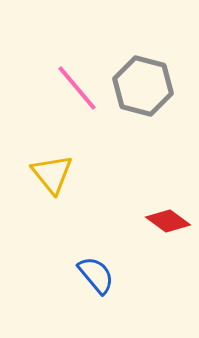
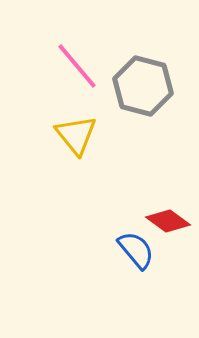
pink line: moved 22 px up
yellow triangle: moved 24 px right, 39 px up
blue semicircle: moved 40 px right, 25 px up
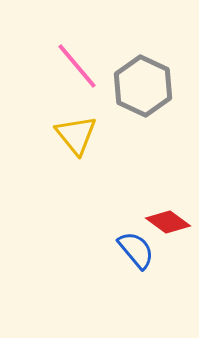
gray hexagon: rotated 10 degrees clockwise
red diamond: moved 1 px down
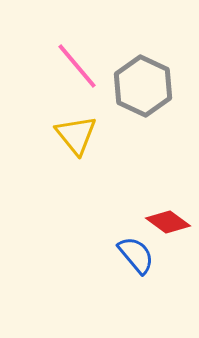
blue semicircle: moved 5 px down
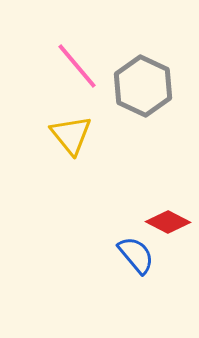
yellow triangle: moved 5 px left
red diamond: rotated 9 degrees counterclockwise
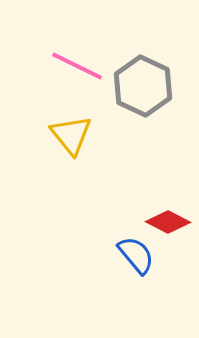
pink line: rotated 24 degrees counterclockwise
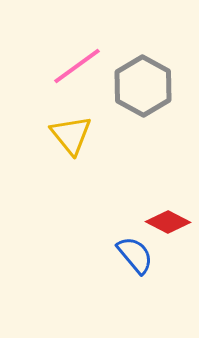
pink line: rotated 62 degrees counterclockwise
gray hexagon: rotated 4 degrees clockwise
blue semicircle: moved 1 px left
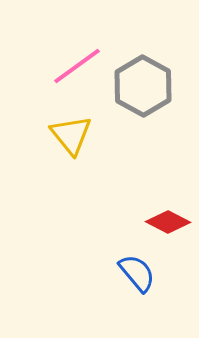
blue semicircle: moved 2 px right, 18 px down
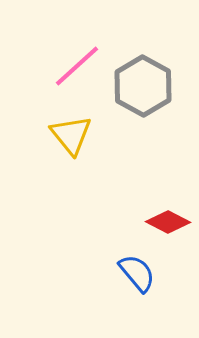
pink line: rotated 6 degrees counterclockwise
